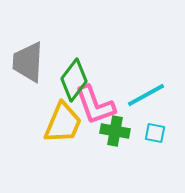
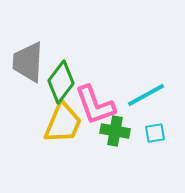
green diamond: moved 13 px left, 2 px down
cyan square: rotated 20 degrees counterclockwise
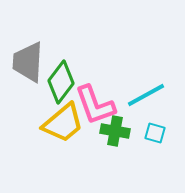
yellow trapezoid: rotated 27 degrees clockwise
cyan square: rotated 25 degrees clockwise
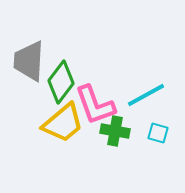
gray trapezoid: moved 1 px right, 1 px up
cyan square: moved 3 px right
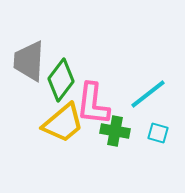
green diamond: moved 2 px up
cyan line: moved 2 px right, 1 px up; rotated 9 degrees counterclockwise
pink L-shape: moved 2 px left, 1 px up; rotated 27 degrees clockwise
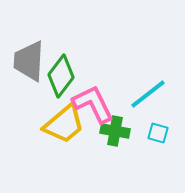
green diamond: moved 4 px up
pink L-shape: rotated 147 degrees clockwise
yellow trapezoid: moved 1 px right, 1 px down
